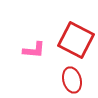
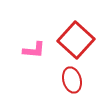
red square: rotated 15 degrees clockwise
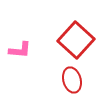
pink L-shape: moved 14 px left
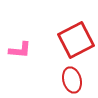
red square: rotated 21 degrees clockwise
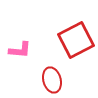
red ellipse: moved 20 px left
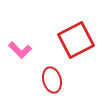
pink L-shape: rotated 40 degrees clockwise
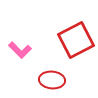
red ellipse: rotated 70 degrees counterclockwise
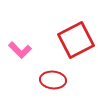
red ellipse: moved 1 px right
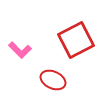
red ellipse: rotated 20 degrees clockwise
